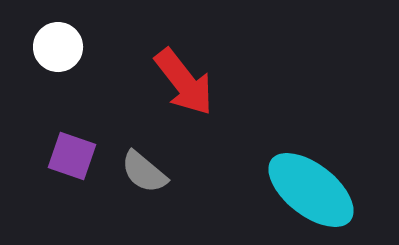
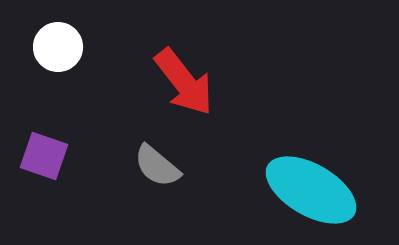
purple square: moved 28 px left
gray semicircle: moved 13 px right, 6 px up
cyan ellipse: rotated 8 degrees counterclockwise
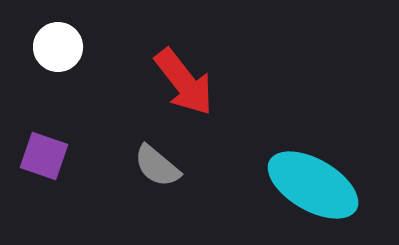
cyan ellipse: moved 2 px right, 5 px up
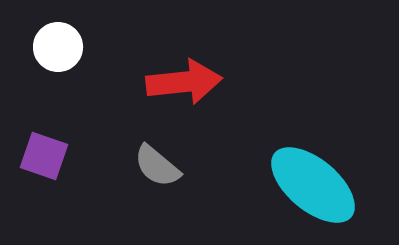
red arrow: rotated 58 degrees counterclockwise
cyan ellipse: rotated 10 degrees clockwise
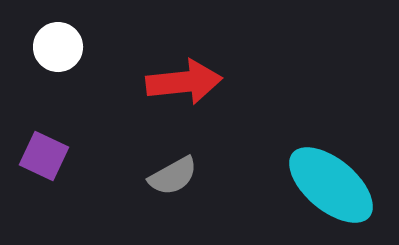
purple square: rotated 6 degrees clockwise
gray semicircle: moved 16 px right, 10 px down; rotated 69 degrees counterclockwise
cyan ellipse: moved 18 px right
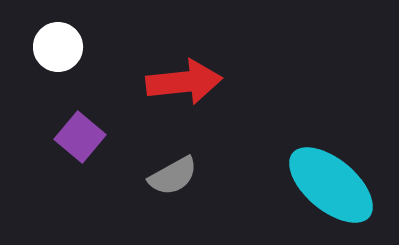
purple square: moved 36 px right, 19 px up; rotated 15 degrees clockwise
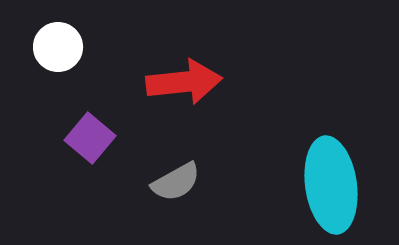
purple square: moved 10 px right, 1 px down
gray semicircle: moved 3 px right, 6 px down
cyan ellipse: rotated 42 degrees clockwise
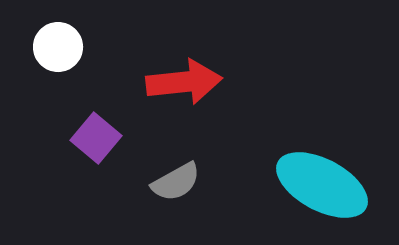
purple square: moved 6 px right
cyan ellipse: moved 9 px left; rotated 54 degrees counterclockwise
